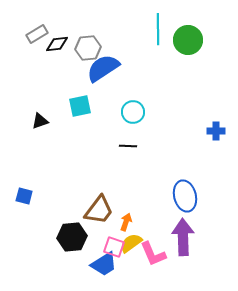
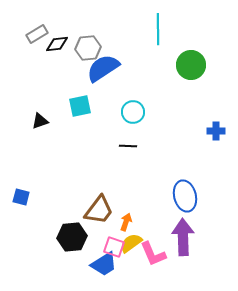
green circle: moved 3 px right, 25 px down
blue square: moved 3 px left, 1 px down
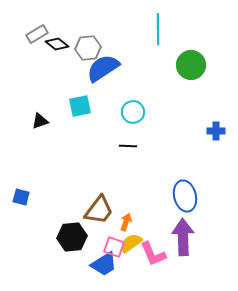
black diamond: rotated 45 degrees clockwise
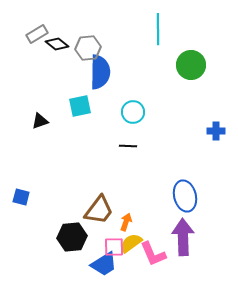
blue semicircle: moved 3 px left, 4 px down; rotated 124 degrees clockwise
pink square: rotated 20 degrees counterclockwise
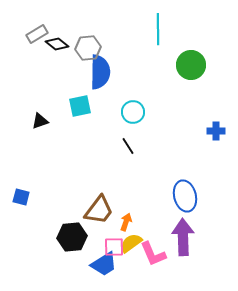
black line: rotated 54 degrees clockwise
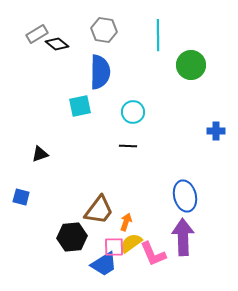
cyan line: moved 6 px down
gray hexagon: moved 16 px right, 18 px up; rotated 15 degrees clockwise
black triangle: moved 33 px down
black line: rotated 54 degrees counterclockwise
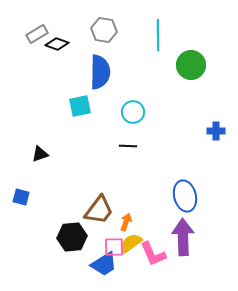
black diamond: rotated 20 degrees counterclockwise
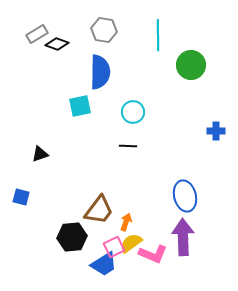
pink square: rotated 25 degrees counterclockwise
pink L-shape: rotated 44 degrees counterclockwise
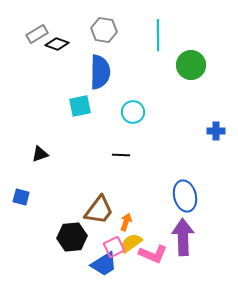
black line: moved 7 px left, 9 px down
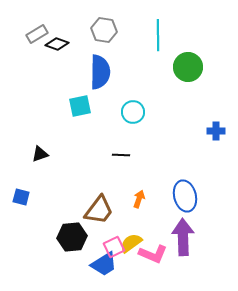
green circle: moved 3 px left, 2 px down
orange arrow: moved 13 px right, 23 px up
